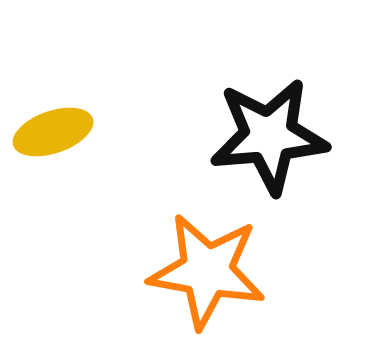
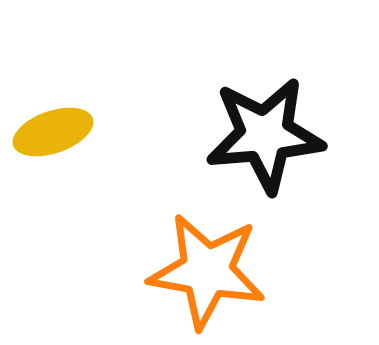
black star: moved 4 px left, 1 px up
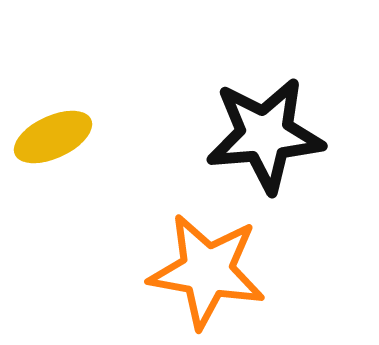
yellow ellipse: moved 5 px down; rotated 6 degrees counterclockwise
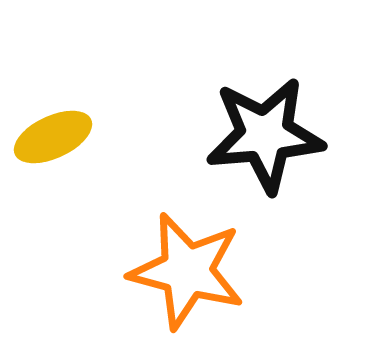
orange star: moved 20 px left; rotated 5 degrees clockwise
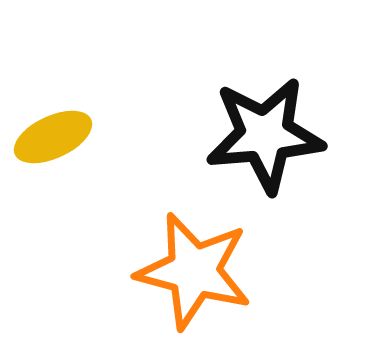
orange star: moved 7 px right
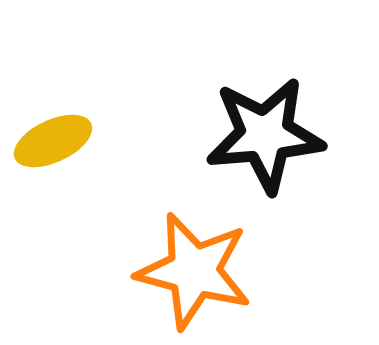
yellow ellipse: moved 4 px down
